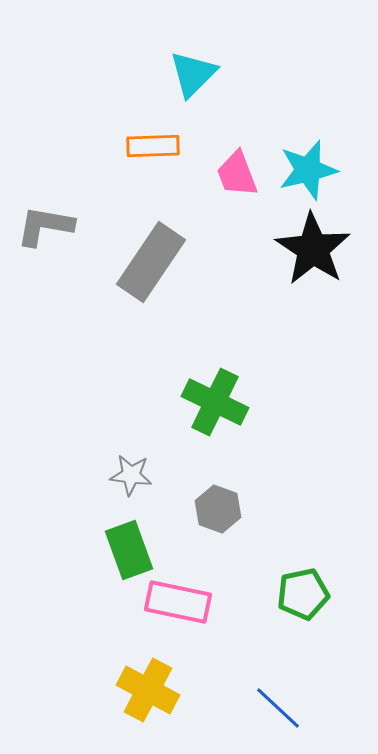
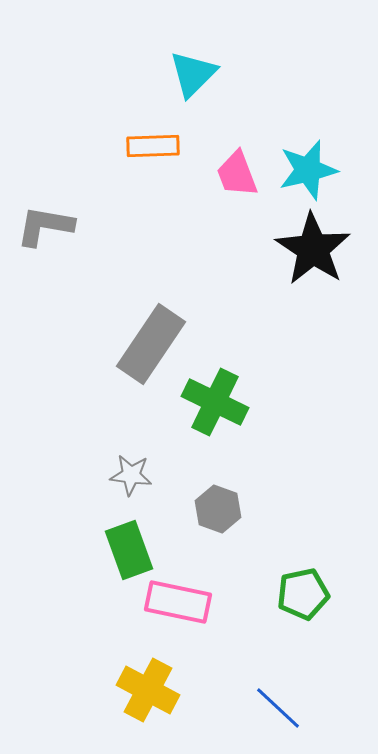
gray rectangle: moved 82 px down
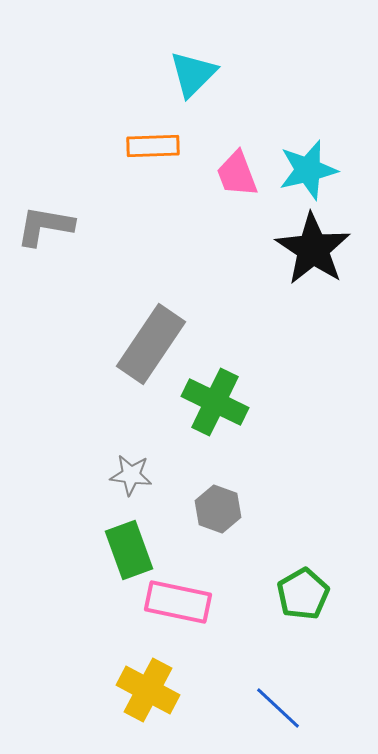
green pentagon: rotated 18 degrees counterclockwise
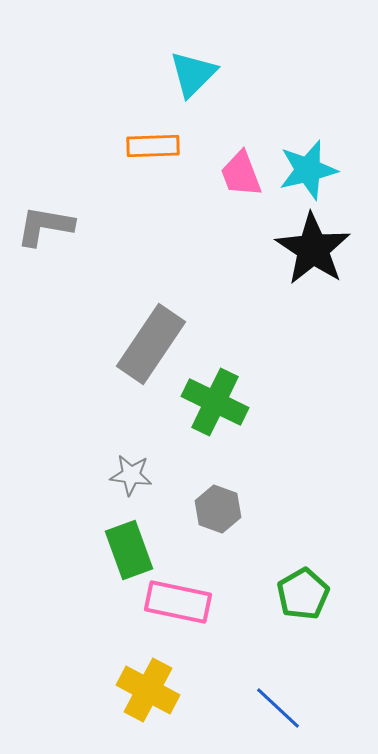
pink trapezoid: moved 4 px right
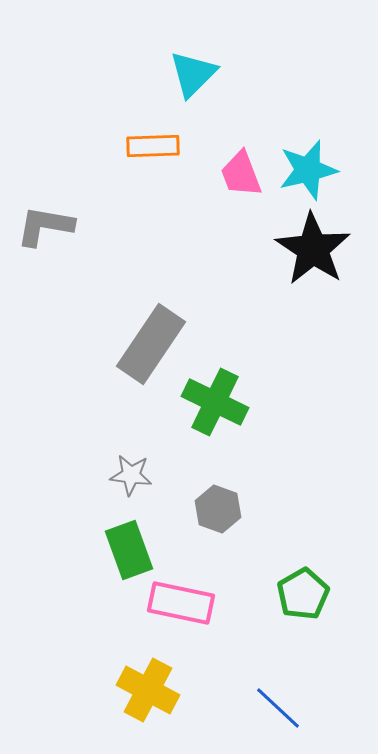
pink rectangle: moved 3 px right, 1 px down
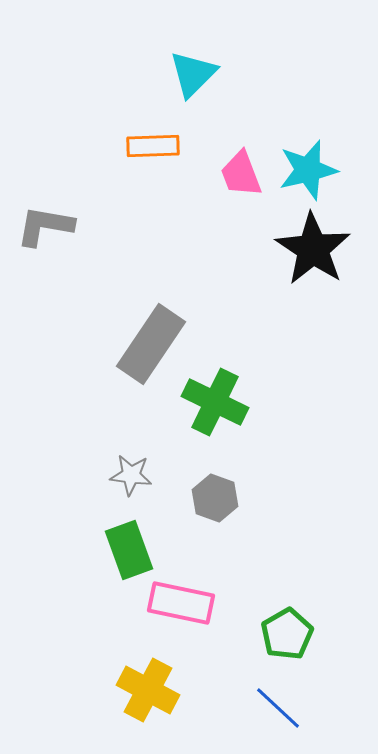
gray hexagon: moved 3 px left, 11 px up
green pentagon: moved 16 px left, 40 px down
